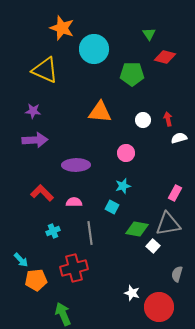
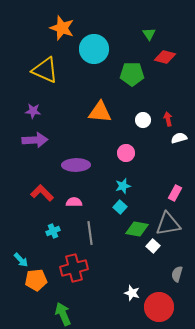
cyan square: moved 8 px right; rotated 16 degrees clockwise
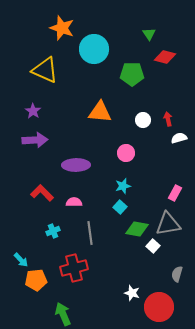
purple star: rotated 28 degrees clockwise
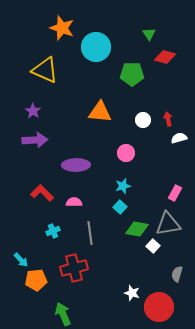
cyan circle: moved 2 px right, 2 px up
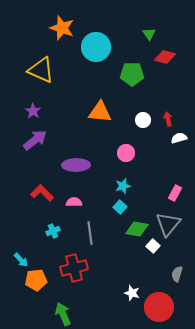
yellow triangle: moved 4 px left
purple arrow: rotated 35 degrees counterclockwise
gray triangle: rotated 40 degrees counterclockwise
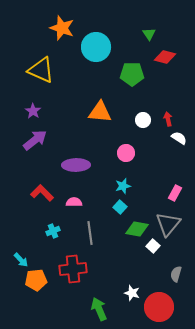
white semicircle: rotated 49 degrees clockwise
red cross: moved 1 px left, 1 px down; rotated 8 degrees clockwise
gray semicircle: moved 1 px left
green arrow: moved 36 px right, 5 px up
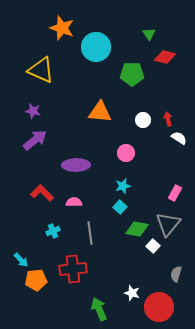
purple star: rotated 21 degrees counterclockwise
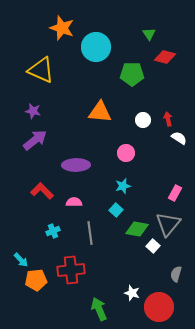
red L-shape: moved 2 px up
cyan square: moved 4 px left, 3 px down
red cross: moved 2 px left, 1 px down
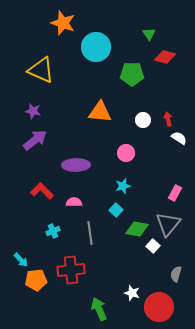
orange star: moved 1 px right, 5 px up
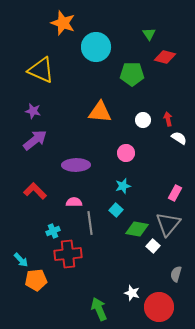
red L-shape: moved 7 px left
gray line: moved 10 px up
red cross: moved 3 px left, 16 px up
